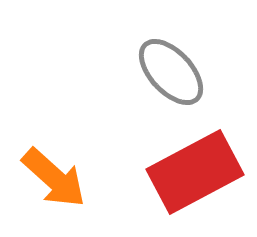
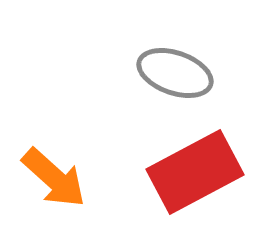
gray ellipse: moved 4 px right, 1 px down; rotated 28 degrees counterclockwise
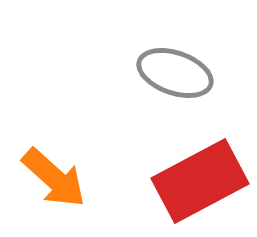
red rectangle: moved 5 px right, 9 px down
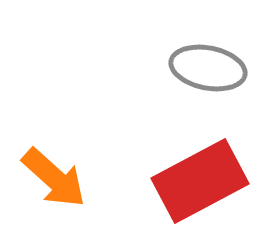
gray ellipse: moved 33 px right, 5 px up; rotated 8 degrees counterclockwise
